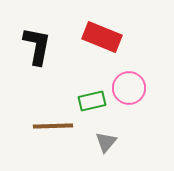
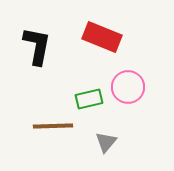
pink circle: moved 1 px left, 1 px up
green rectangle: moved 3 px left, 2 px up
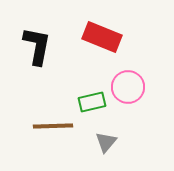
green rectangle: moved 3 px right, 3 px down
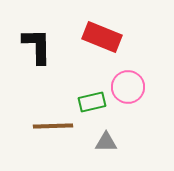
black L-shape: rotated 12 degrees counterclockwise
gray triangle: rotated 50 degrees clockwise
